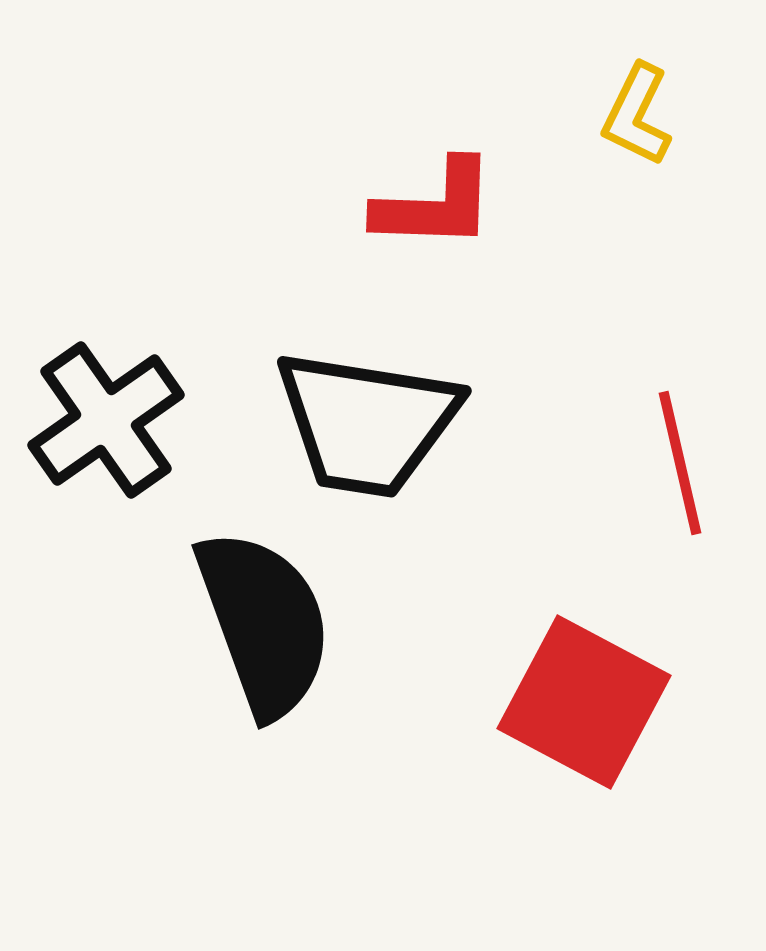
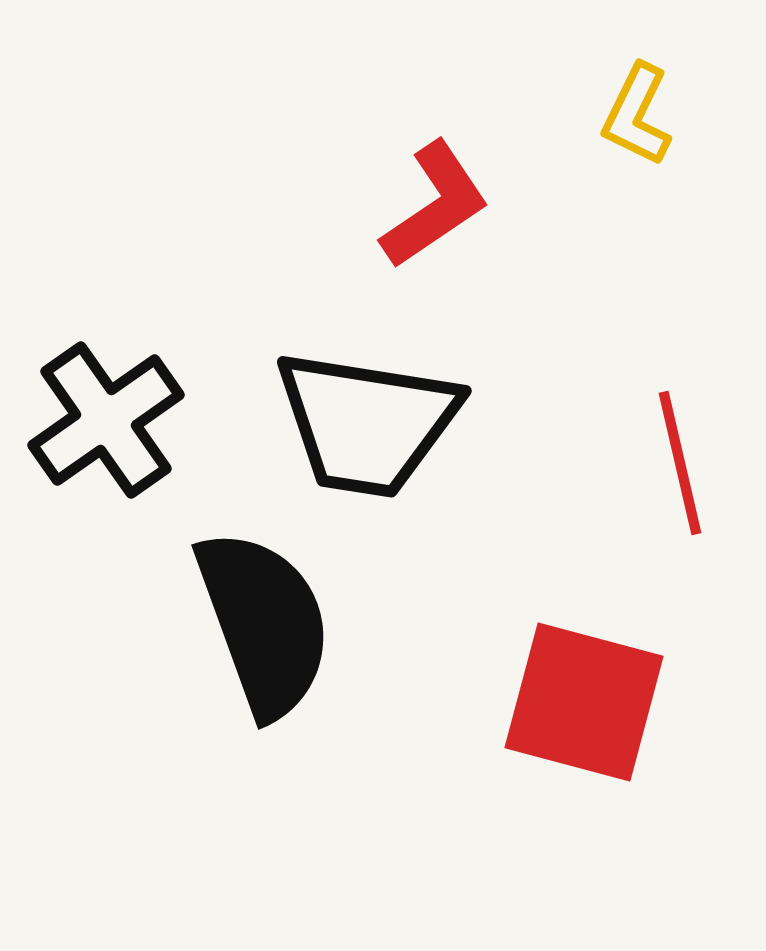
red L-shape: rotated 36 degrees counterclockwise
red square: rotated 13 degrees counterclockwise
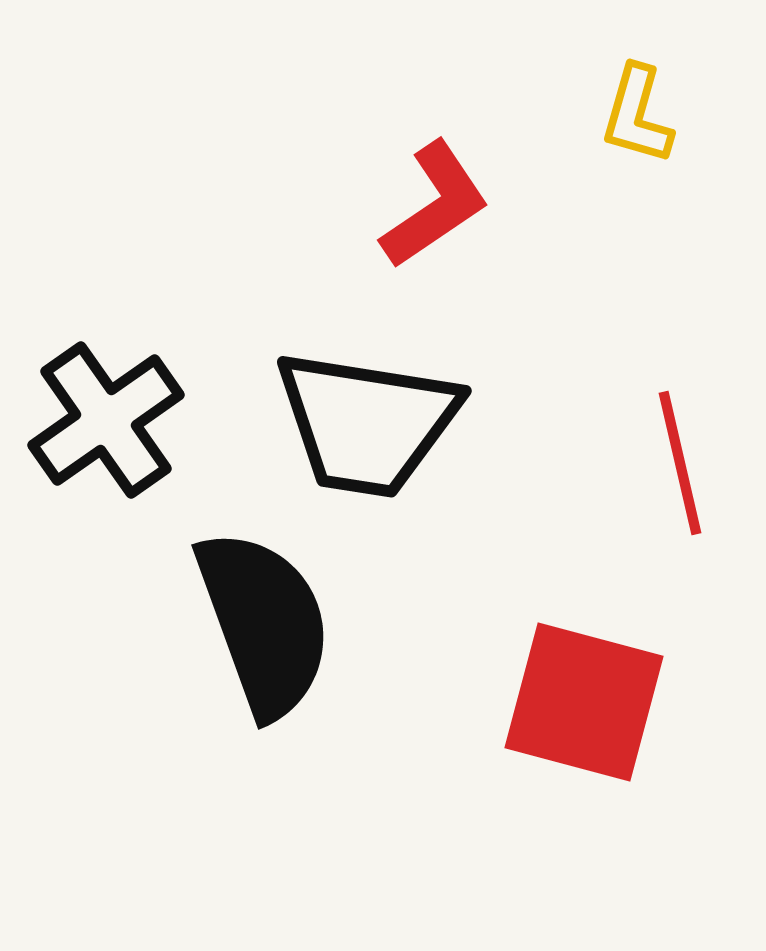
yellow L-shape: rotated 10 degrees counterclockwise
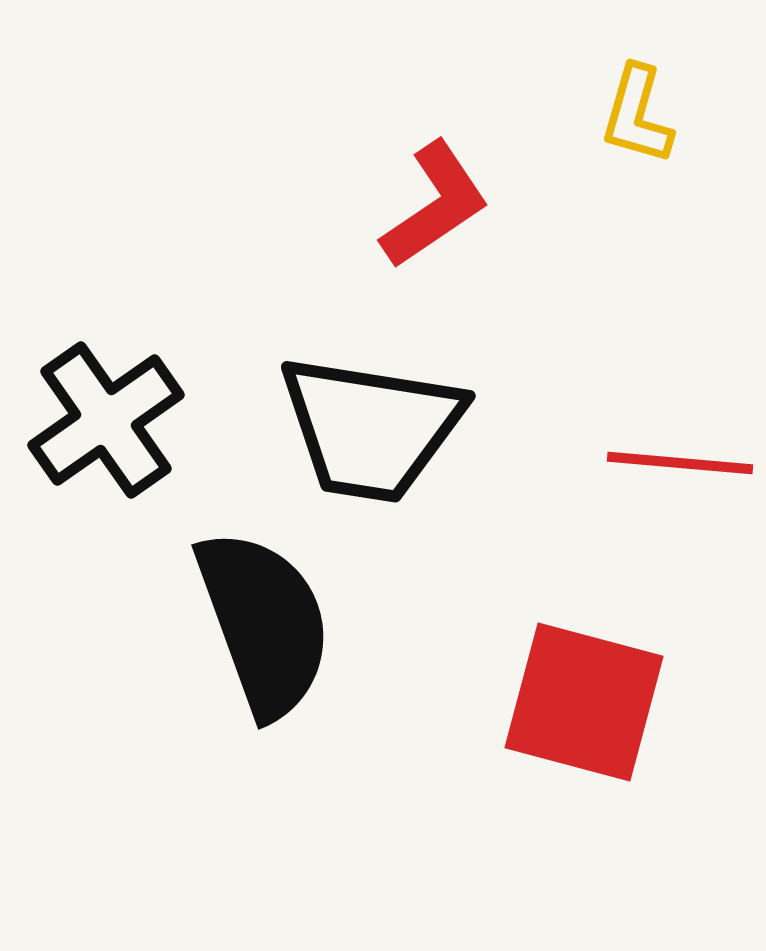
black trapezoid: moved 4 px right, 5 px down
red line: rotated 72 degrees counterclockwise
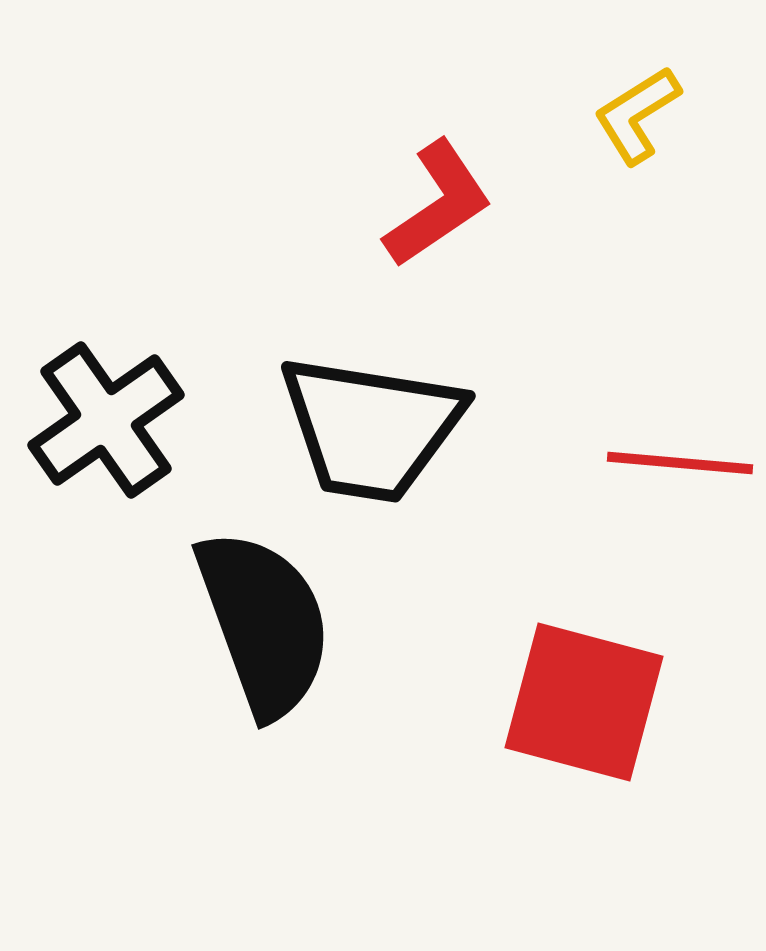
yellow L-shape: rotated 42 degrees clockwise
red L-shape: moved 3 px right, 1 px up
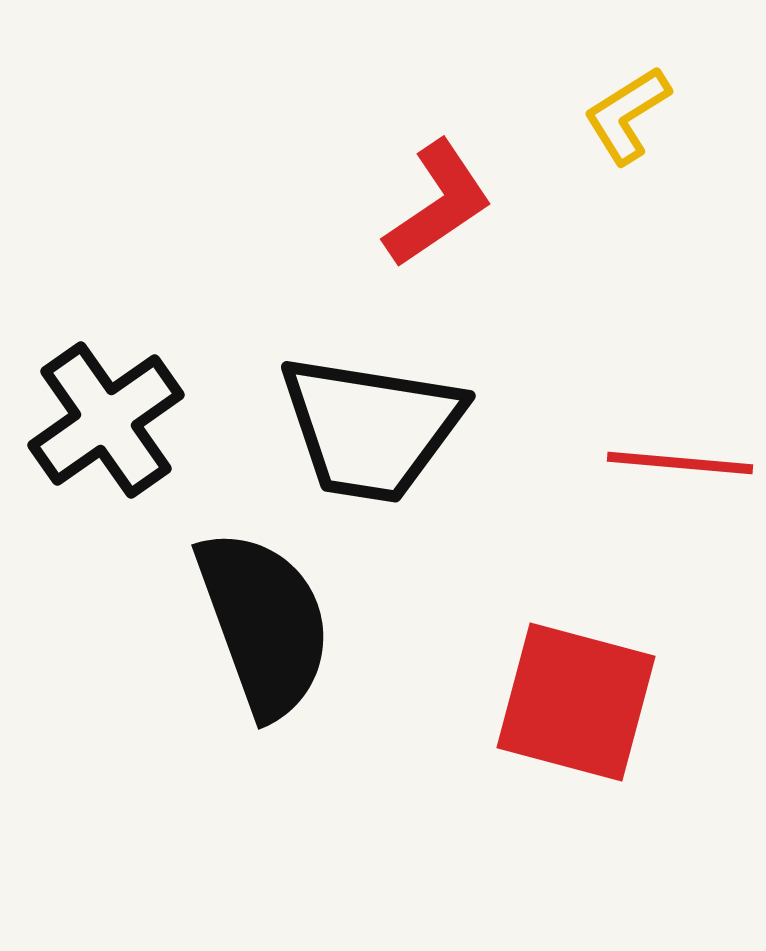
yellow L-shape: moved 10 px left
red square: moved 8 px left
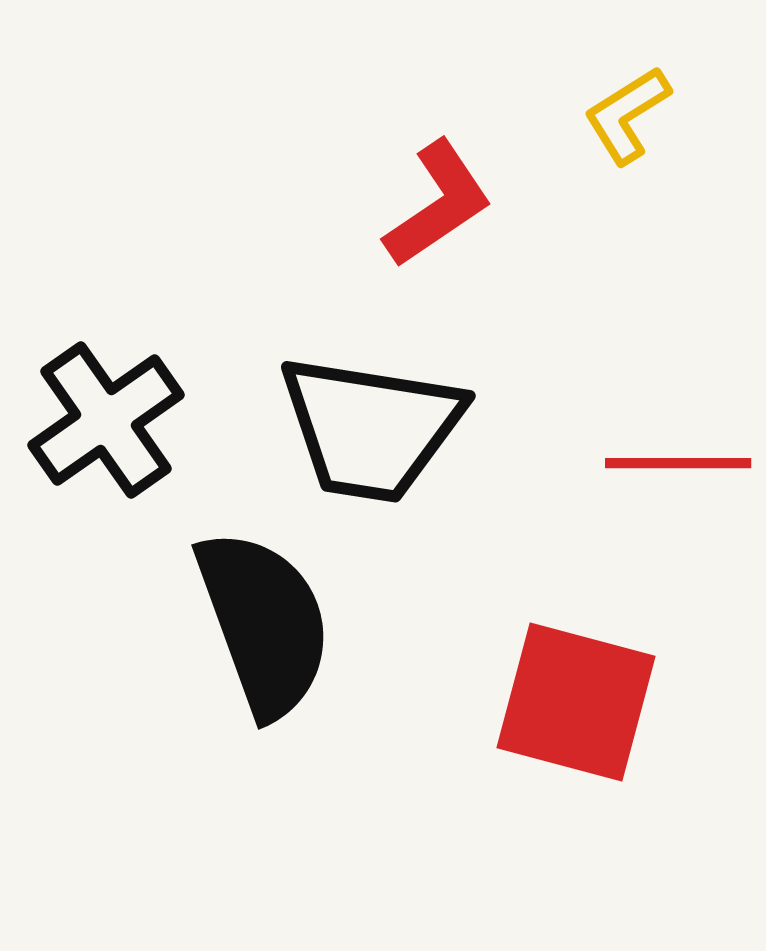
red line: moved 2 px left; rotated 5 degrees counterclockwise
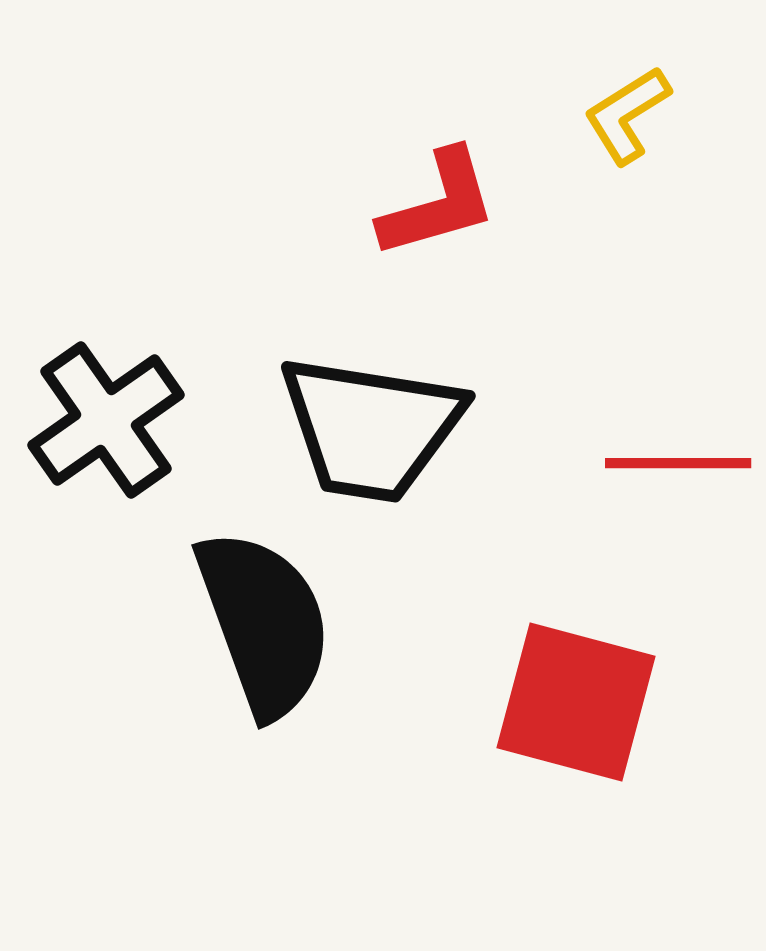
red L-shape: rotated 18 degrees clockwise
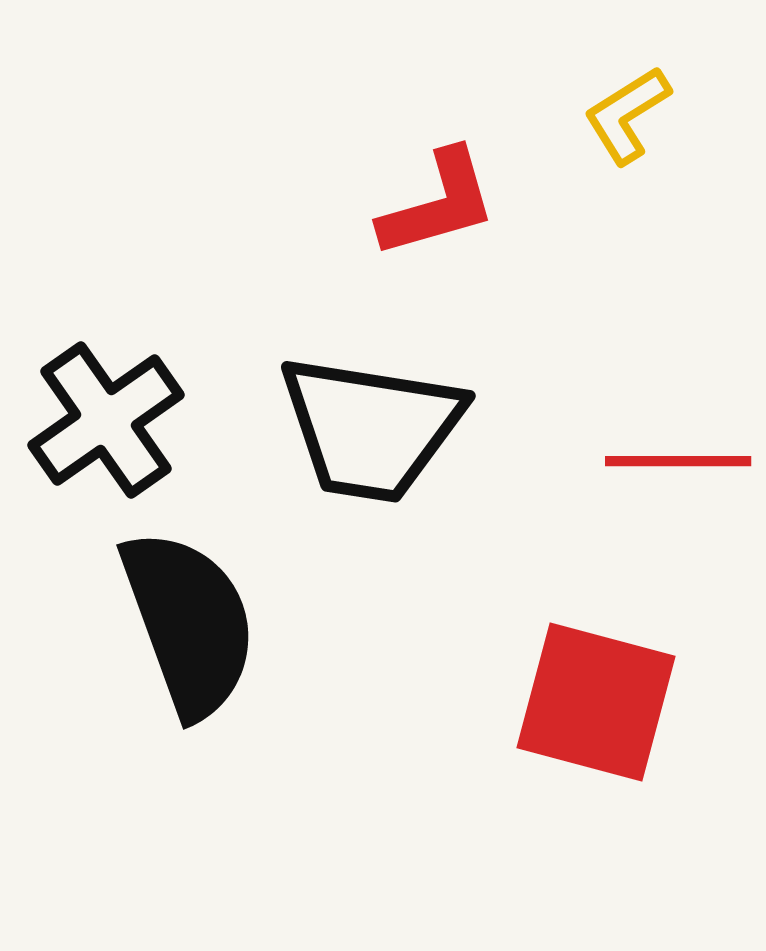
red line: moved 2 px up
black semicircle: moved 75 px left
red square: moved 20 px right
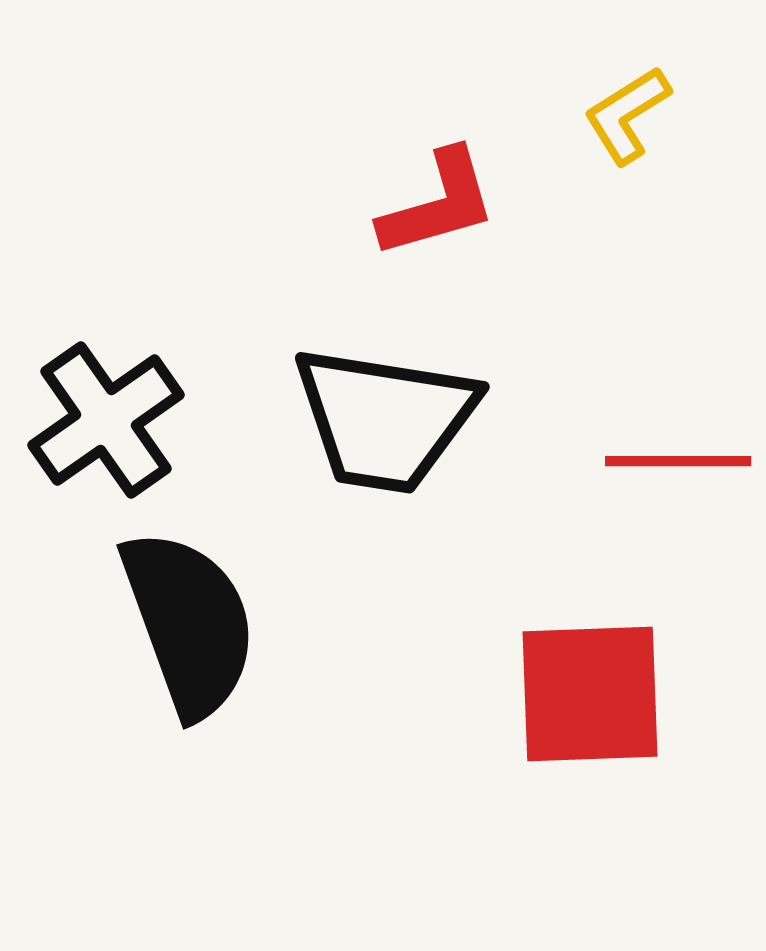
black trapezoid: moved 14 px right, 9 px up
red square: moved 6 px left, 8 px up; rotated 17 degrees counterclockwise
